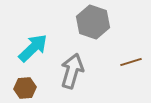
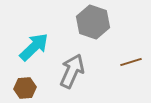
cyan arrow: moved 1 px right, 1 px up
gray arrow: rotated 8 degrees clockwise
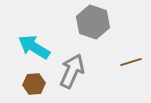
cyan arrow: rotated 104 degrees counterclockwise
brown hexagon: moved 9 px right, 4 px up
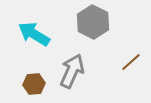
gray hexagon: rotated 8 degrees clockwise
cyan arrow: moved 13 px up
brown line: rotated 25 degrees counterclockwise
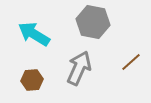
gray hexagon: rotated 16 degrees counterclockwise
gray arrow: moved 7 px right, 3 px up
brown hexagon: moved 2 px left, 4 px up
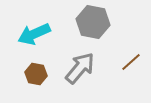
cyan arrow: rotated 56 degrees counterclockwise
gray arrow: moved 1 px right; rotated 16 degrees clockwise
brown hexagon: moved 4 px right, 6 px up; rotated 15 degrees clockwise
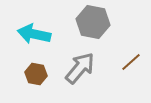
cyan arrow: rotated 36 degrees clockwise
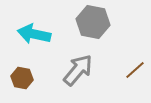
brown line: moved 4 px right, 8 px down
gray arrow: moved 2 px left, 2 px down
brown hexagon: moved 14 px left, 4 px down
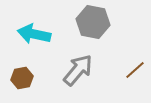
brown hexagon: rotated 20 degrees counterclockwise
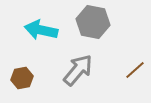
cyan arrow: moved 7 px right, 4 px up
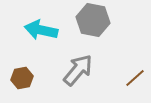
gray hexagon: moved 2 px up
brown line: moved 8 px down
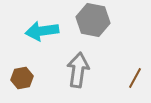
cyan arrow: moved 1 px right, 1 px down; rotated 20 degrees counterclockwise
gray arrow: rotated 32 degrees counterclockwise
brown line: rotated 20 degrees counterclockwise
